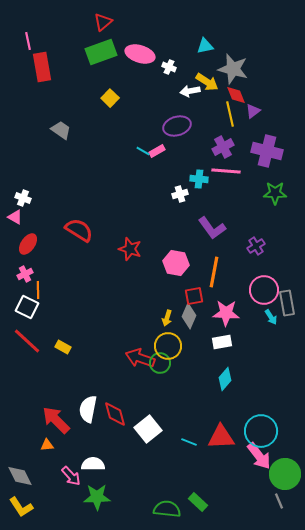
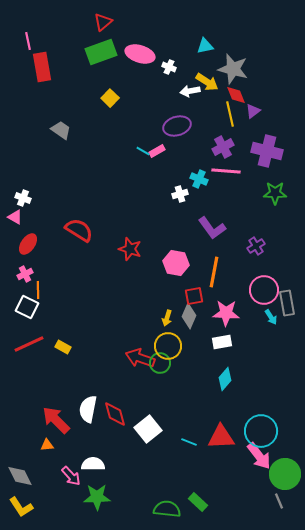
cyan cross at (199, 179): rotated 18 degrees clockwise
red line at (27, 341): moved 2 px right, 3 px down; rotated 68 degrees counterclockwise
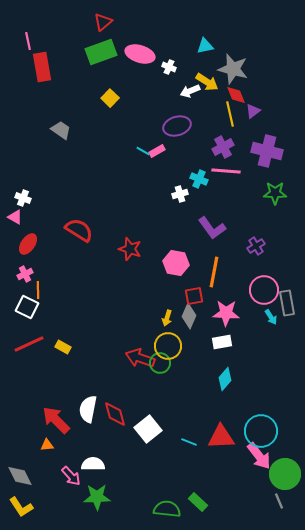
white arrow at (190, 91): rotated 12 degrees counterclockwise
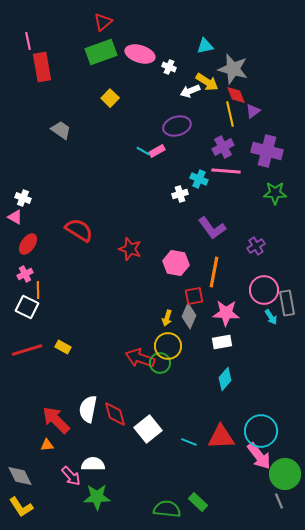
red line at (29, 344): moved 2 px left, 6 px down; rotated 8 degrees clockwise
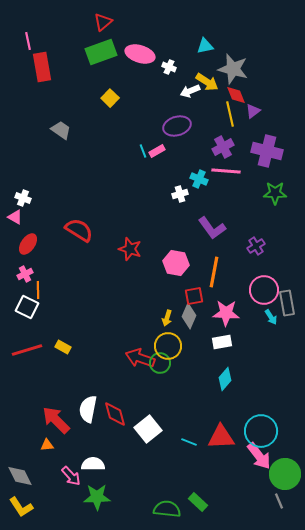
cyan line at (143, 151): rotated 40 degrees clockwise
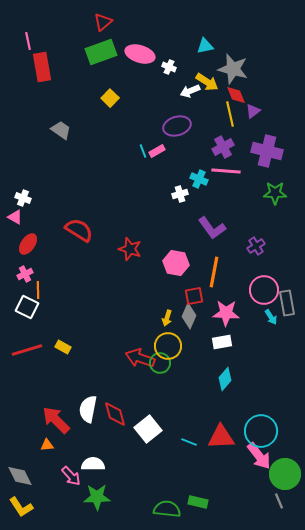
green rectangle at (198, 502): rotated 30 degrees counterclockwise
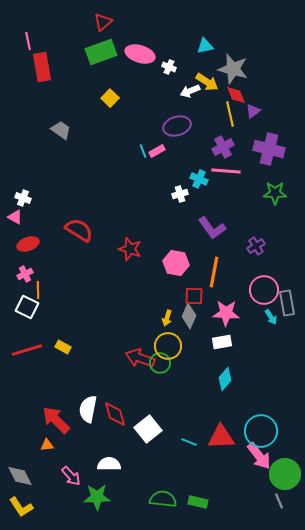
purple cross at (267, 151): moved 2 px right, 2 px up
red ellipse at (28, 244): rotated 35 degrees clockwise
red square at (194, 296): rotated 12 degrees clockwise
white semicircle at (93, 464): moved 16 px right
green semicircle at (167, 509): moved 4 px left, 10 px up
